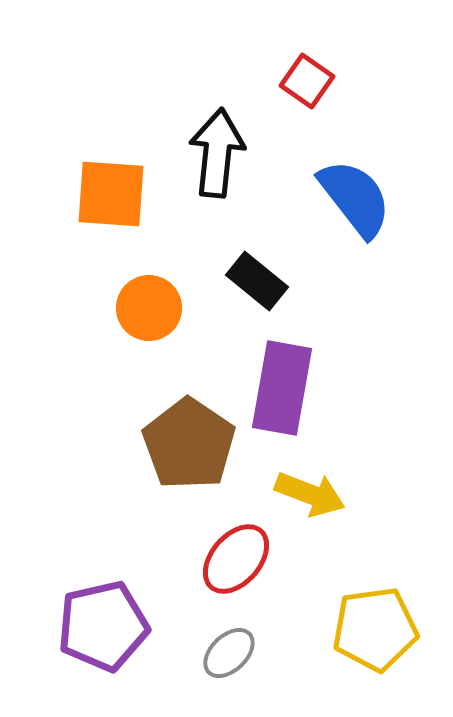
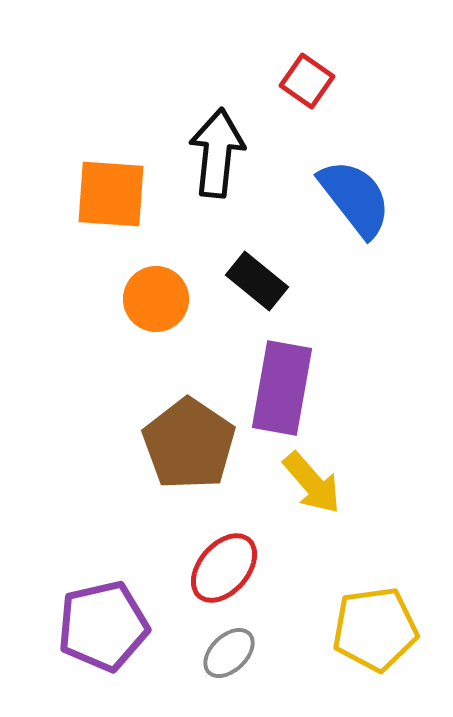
orange circle: moved 7 px right, 9 px up
yellow arrow: moved 2 px right, 11 px up; rotated 28 degrees clockwise
red ellipse: moved 12 px left, 9 px down
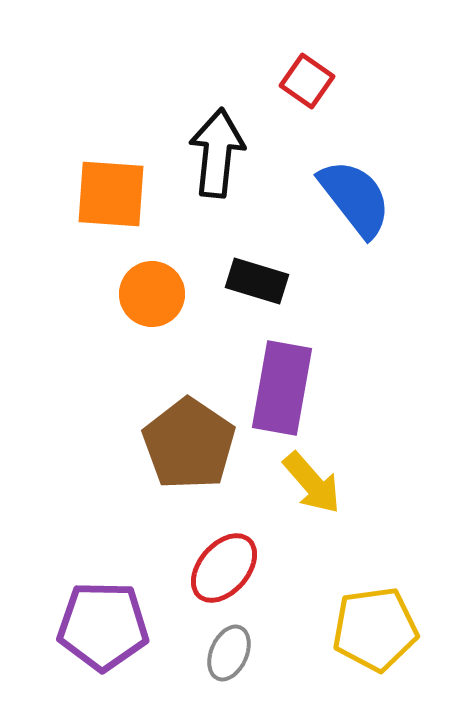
black rectangle: rotated 22 degrees counterclockwise
orange circle: moved 4 px left, 5 px up
purple pentagon: rotated 14 degrees clockwise
gray ellipse: rotated 22 degrees counterclockwise
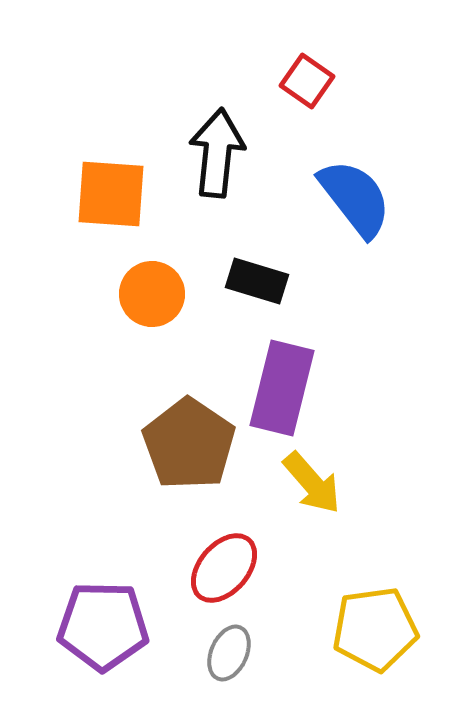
purple rectangle: rotated 4 degrees clockwise
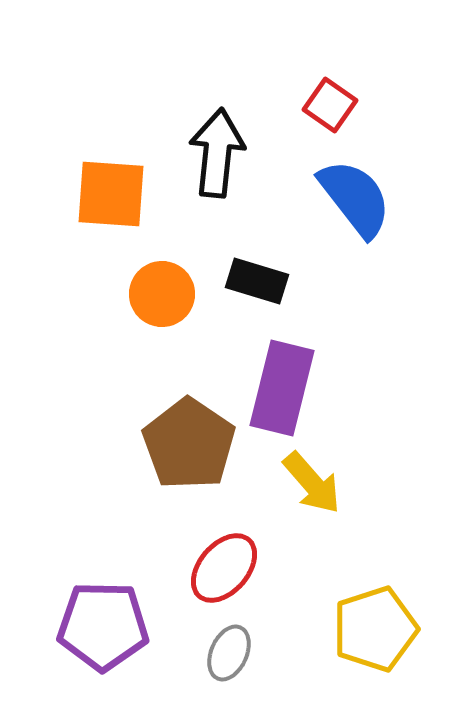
red square: moved 23 px right, 24 px down
orange circle: moved 10 px right
yellow pentagon: rotated 10 degrees counterclockwise
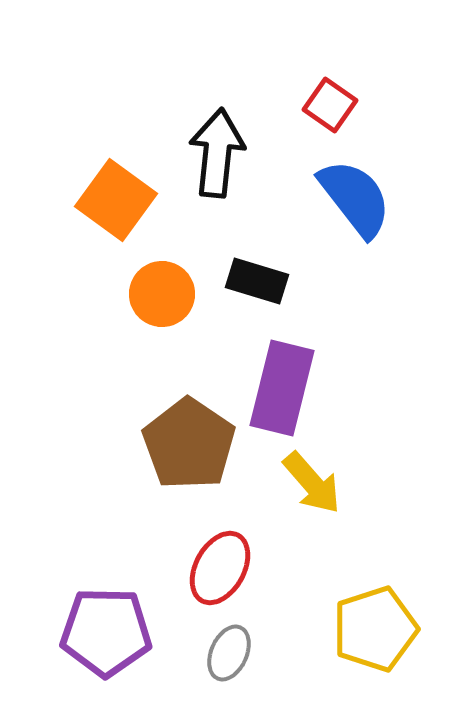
orange square: moved 5 px right, 6 px down; rotated 32 degrees clockwise
red ellipse: moved 4 px left; rotated 12 degrees counterclockwise
purple pentagon: moved 3 px right, 6 px down
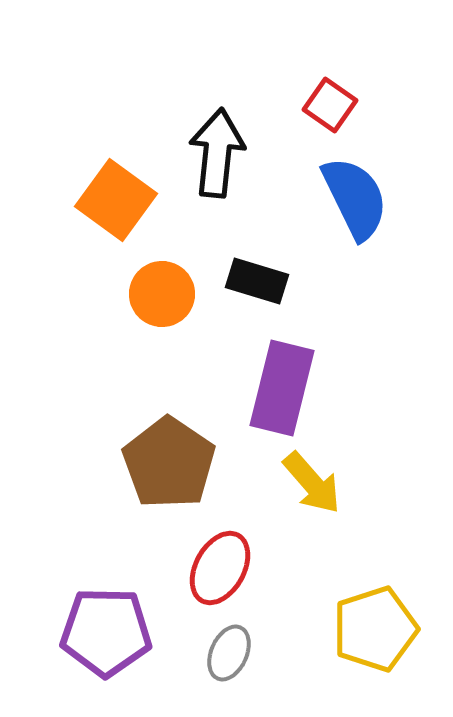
blue semicircle: rotated 12 degrees clockwise
brown pentagon: moved 20 px left, 19 px down
